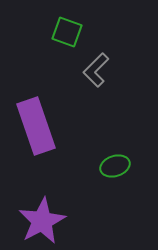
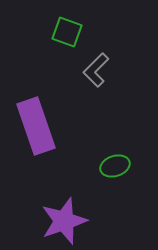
purple star: moved 22 px right; rotated 9 degrees clockwise
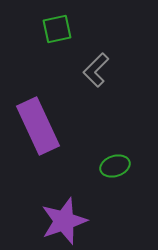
green square: moved 10 px left, 3 px up; rotated 32 degrees counterclockwise
purple rectangle: moved 2 px right; rotated 6 degrees counterclockwise
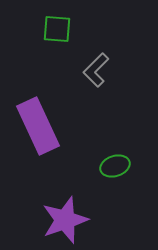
green square: rotated 16 degrees clockwise
purple star: moved 1 px right, 1 px up
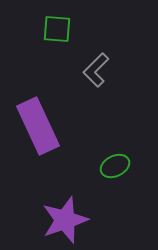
green ellipse: rotated 8 degrees counterclockwise
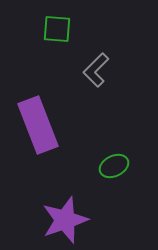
purple rectangle: moved 1 px up; rotated 4 degrees clockwise
green ellipse: moved 1 px left
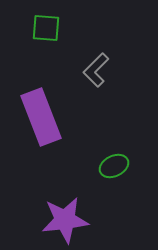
green square: moved 11 px left, 1 px up
purple rectangle: moved 3 px right, 8 px up
purple star: rotated 12 degrees clockwise
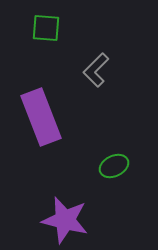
purple star: rotated 21 degrees clockwise
